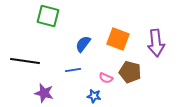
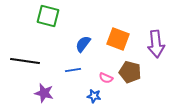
purple arrow: moved 1 px down
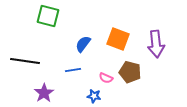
purple star: rotated 24 degrees clockwise
